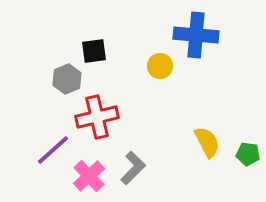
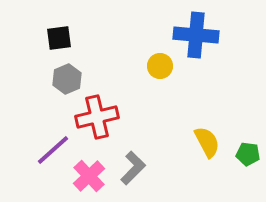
black square: moved 35 px left, 13 px up
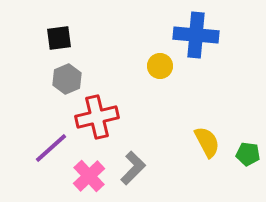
purple line: moved 2 px left, 2 px up
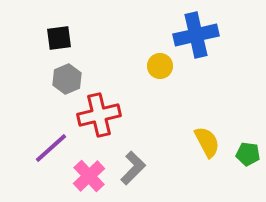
blue cross: rotated 18 degrees counterclockwise
red cross: moved 2 px right, 2 px up
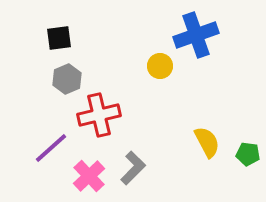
blue cross: rotated 6 degrees counterclockwise
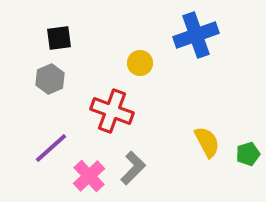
yellow circle: moved 20 px left, 3 px up
gray hexagon: moved 17 px left
red cross: moved 13 px right, 4 px up; rotated 33 degrees clockwise
green pentagon: rotated 25 degrees counterclockwise
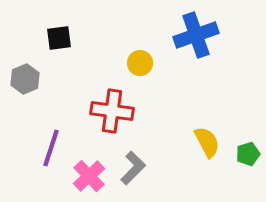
gray hexagon: moved 25 px left
red cross: rotated 12 degrees counterclockwise
purple line: rotated 30 degrees counterclockwise
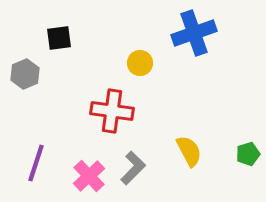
blue cross: moved 2 px left, 2 px up
gray hexagon: moved 5 px up
yellow semicircle: moved 18 px left, 9 px down
purple line: moved 15 px left, 15 px down
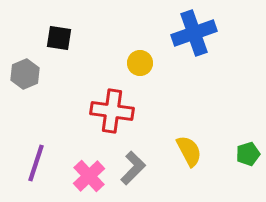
black square: rotated 16 degrees clockwise
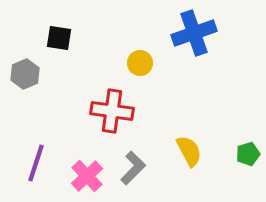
pink cross: moved 2 px left
